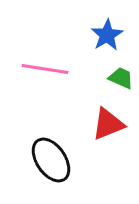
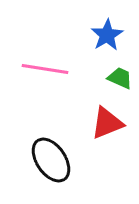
green trapezoid: moved 1 px left
red triangle: moved 1 px left, 1 px up
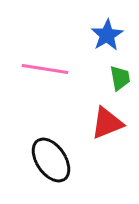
green trapezoid: rotated 56 degrees clockwise
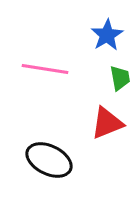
black ellipse: moved 2 px left; rotated 30 degrees counterclockwise
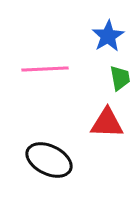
blue star: moved 1 px right, 1 px down
pink line: rotated 12 degrees counterclockwise
red triangle: rotated 24 degrees clockwise
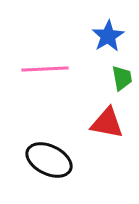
green trapezoid: moved 2 px right
red triangle: rotated 9 degrees clockwise
